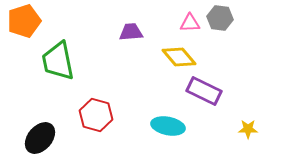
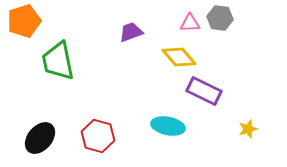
purple trapezoid: rotated 15 degrees counterclockwise
red hexagon: moved 2 px right, 21 px down
yellow star: rotated 18 degrees counterclockwise
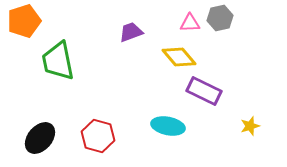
gray hexagon: rotated 20 degrees counterclockwise
yellow star: moved 2 px right, 3 px up
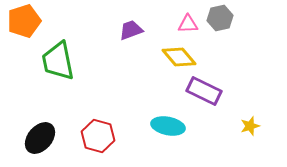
pink triangle: moved 2 px left, 1 px down
purple trapezoid: moved 2 px up
